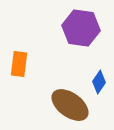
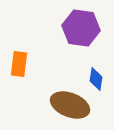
blue diamond: moved 3 px left, 3 px up; rotated 25 degrees counterclockwise
brown ellipse: rotated 15 degrees counterclockwise
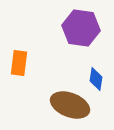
orange rectangle: moved 1 px up
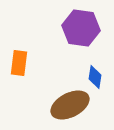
blue diamond: moved 1 px left, 2 px up
brown ellipse: rotated 48 degrees counterclockwise
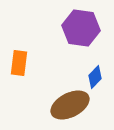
blue diamond: rotated 35 degrees clockwise
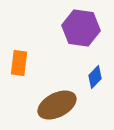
brown ellipse: moved 13 px left
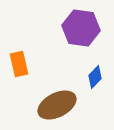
orange rectangle: moved 1 px down; rotated 20 degrees counterclockwise
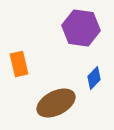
blue diamond: moved 1 px left, 1 px down
brown ellipse: moved 1 px left, 2 px up
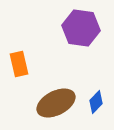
blue diamond: moved 2 px right, 24 px down
